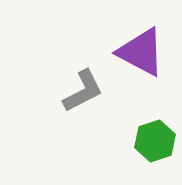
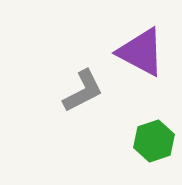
green hexagon: moved 1 px left
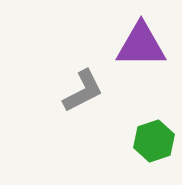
purple triangle: moved 7 px up; rotated 28 degrees counterclockwise
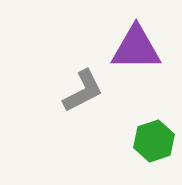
purple triangle: moved 5 px left, 3 px down
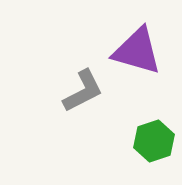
purple triangle: moved 1 px right, 3 px down; rotated 16 degrees clockwise
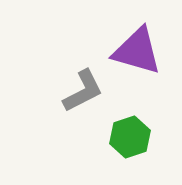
green hexagon: moved 24 px left, 4 px up
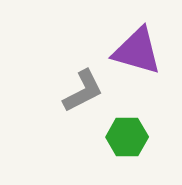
green hexagon: moved 3 px left; rotated 18 degrees clockwise
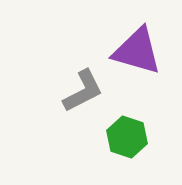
green hexagon: rotated 18 degrees clockwise
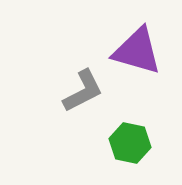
green hexagon: moved 3 px right, 6 px down; rotated 6 degrees counterclockwise
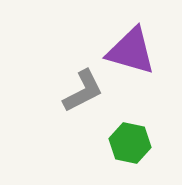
purple triangle: moved 6 px left
